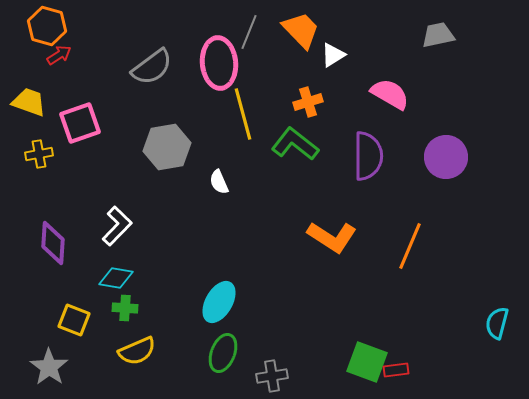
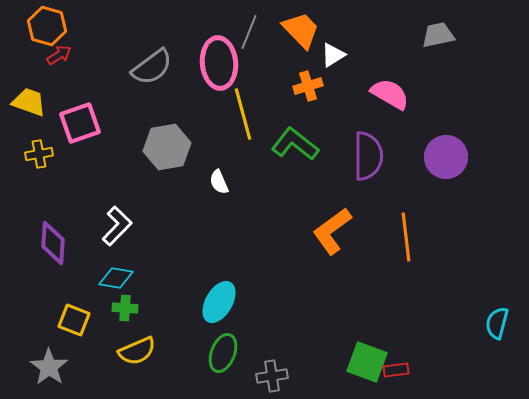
orange cross: moved 16 px up
orange L-shape: moved 6 px up; rotated 111 degrees clockwise
orange line: moved 4 px left, 9 px up; rotated 30 degrees counterclockwise
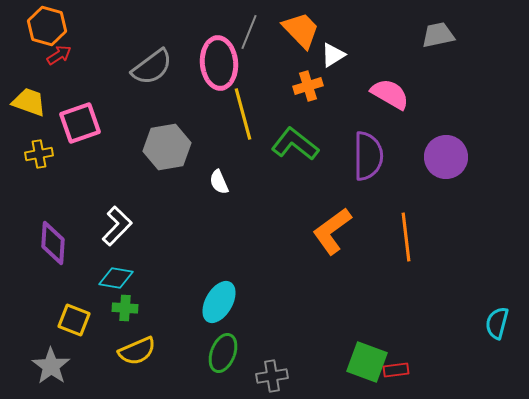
gray star: moved 2 px right, 1 px up
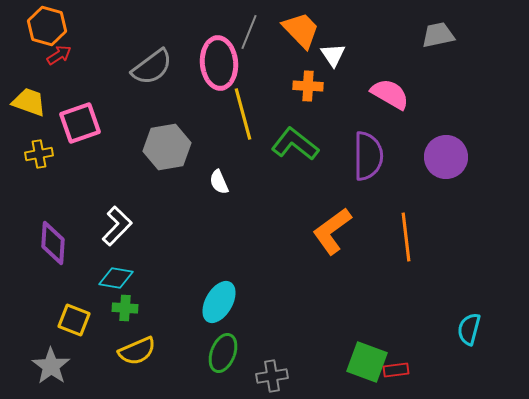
white triangle: rotated 32 degrees counterclockwise
orange cross: rotated 20 degrees clockwise
cyan semicircle: moved 28 px left, 6 px down
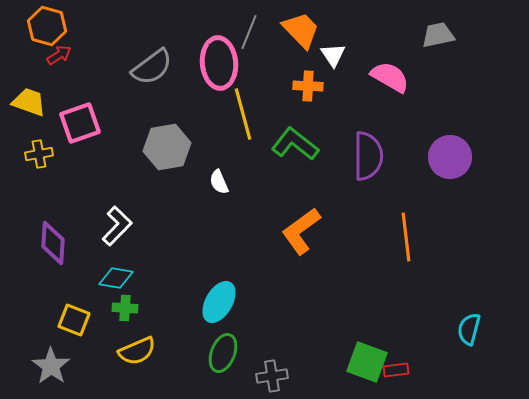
pink semicircle: moved 17 px up
purple circle: moved 4 px right
orange L-shape: moved 31 px left
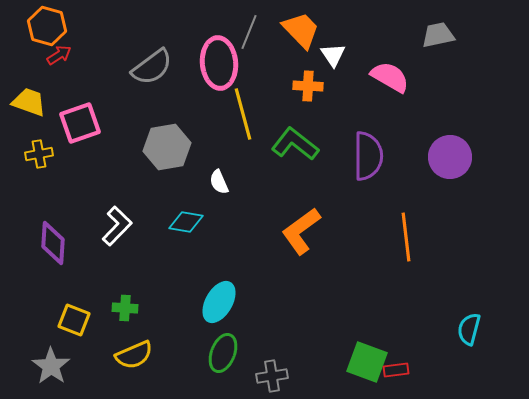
cyan diamond: moved 70 px right, 56 px up
yellow semicircle: moved 3 px left, 4 px down
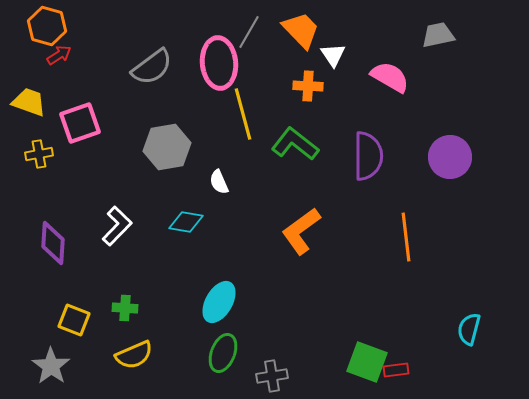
gray line: rotated 8 degrees clockwise
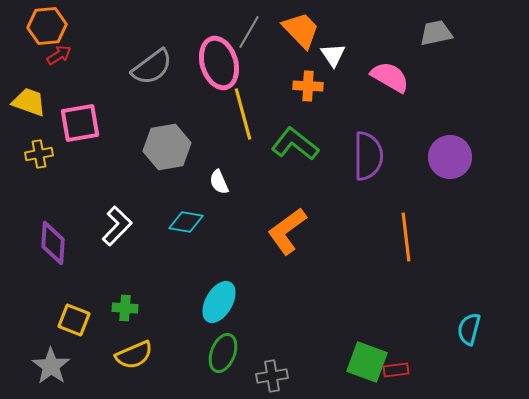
orange hexagon: rotated 21 degrees counterclockwise
gray trapezoid: moved 2 px left, 2 px up
pink ellipse: rotated 12 degrees counterclockwise
pink square: rotated 9 degrees clockwise
orange L-shape: moved 14 px left
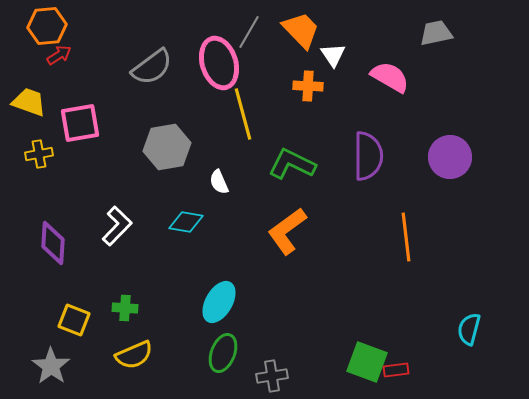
green L-shape: moved 3 px left, 20 px down; rotated 12 degrees counterclockwise
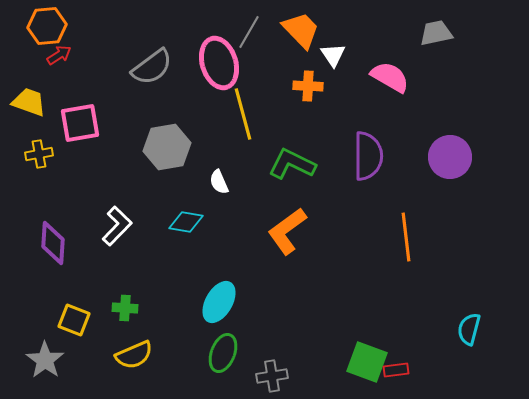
gray star: moved 6 px left, 6 px up
